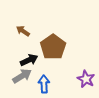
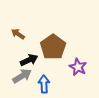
brown arrow: moved 5 px left, 3 px down
purple star: moved 8 px left, 12 px up
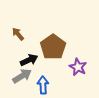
brown arrow: rotated 16 degrees clockwise
blue arrow: moved 1 px left, 1 px down
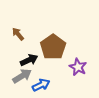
blue arrow: moved 2 px left; rotated 66 degrees clockwise
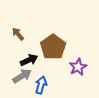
purple star: rotated 18 degrees clockwise
blue arrow: rotated 48 degrees counterclockwise
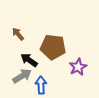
brown pentagon: rotated 30 degrees counterclockwise
black arrow: rotated 120 degrees counterclockwise
blue arrow: rotated 18 degrees counterclockwise
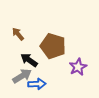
brown pentagon: moved 1 px up; rotated 10 degrees clockwise
blue arrow: moved 4 px left, 1 px up; rotated 90 degrees clockwise
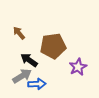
brown arrow: moved 1 px right, 1 px up
brown pentagon: rotated 25 degrees counterclockwise
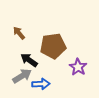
purple star: rotated 12 degrees counterclockwise
blue arrow: moved 4 px right
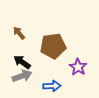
black arrow: moved 7 px left, 2 px down
gray arrow: rotated 12 degrees clockwise
blue arrow: moved 11 px right, 2 px down
